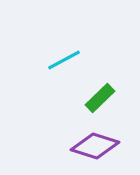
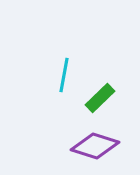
cyan line: moved 15 px down; rotated 52 degrees counterclockwise
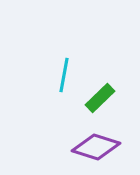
purple diamond: moved 1 px right, 1 px down
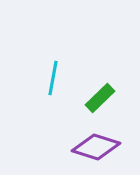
cyan line: moved 11 px left, 3 px down
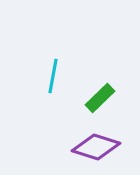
cyan line: moved 2 px up
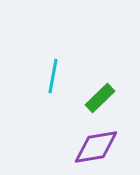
purple diamond: rotated 27 degrees counterclockwise
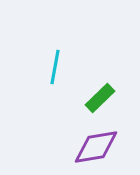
cyan line: moved 2 px right, 9 px up
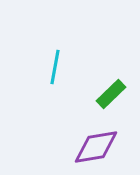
green rectangle: moved 11 px right, 4 px up
